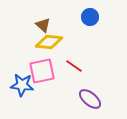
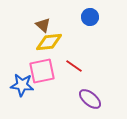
yellow diamond: rotated 12 degrees counterclockwise
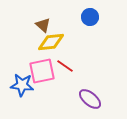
yellow diamond: moved 2 px right
red line: moved 9 px left
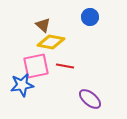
yellow diamond: rotated 16 degrees clockwise
red line: rotated 24 degrees counterclockwise
pink square: moved 6 px left, 5 px up
blue star: rotated 15 degrees counterclockwise
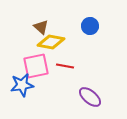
blue circle: moved 9 px down
brown triangle: moved 2 px left, 2 px down
purple ellipse: moved 2 px up
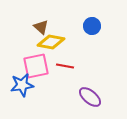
blue circle: moved 2 px right
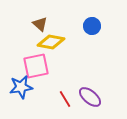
brown triangle: moved 1 px left, 3 px up
red line: moved 33 px down; rotated 48 degrees clockwise
blue star: moved 1 px left, 2 px down
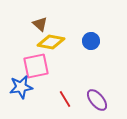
blue circle: moved 1 px left, 15 px down
purple ellipse: moved 7 px right, 3 px down; rotated 10 degrees clockwise
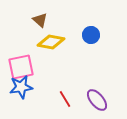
brown triangle: moved 4 px up
blue circle: moved 6 px up
pink square: moved 15 px left, 1 px down
